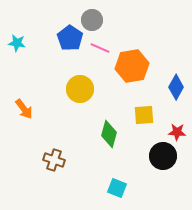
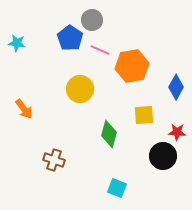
pink line: moved 2 px down
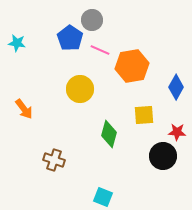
cyan square: moved 14 px left, 9 px down
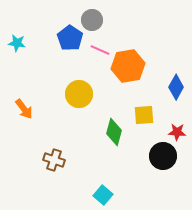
orange hexagon: moved 4 px left
yellow circle: moved 1 px left, 5 px down
green diamond: moved 5 px right, 2 px up
cyan square: moved 2 px up; rotated 18 degrees clockwise
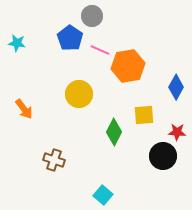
gray circle: moved 4 px up
green diamond: rotated 12 degrees clockwise
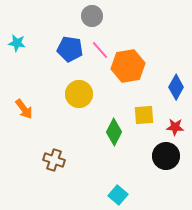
blue pentagon: moved 11 px down; rotated 25 degrees counterclockwise
pink line: rotated 24 degrees clockwise
red star: moved 2 px left, 5 px up
black circle: moved 3 px right
cyan square: moved 15 px right
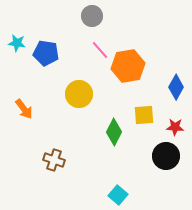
blue pentagon: moved 24 px left, 4 px down
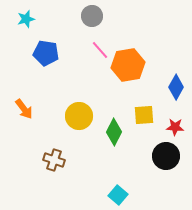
cyan star: moved 9 px right, 24 px up; rotated 24 degrees counterclockwise
orange hexagon: moved 1 px up
yellow circle: moved 22 px down
